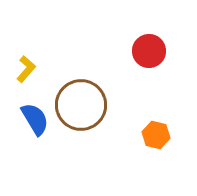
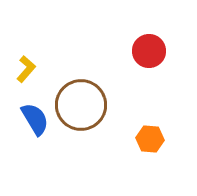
orange hexagon: moved 6 px left, 4 px down; rotated 8 degrees counterclockwise
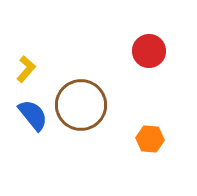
blue semicircle: moved 2 px left, 4 px up; rotated 8 degrees counterclockwise
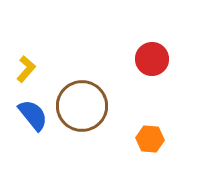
red circle: moved 3 px right, 8 px down
brown circle: moved 1 px right, 1 px down
